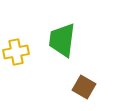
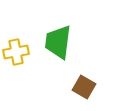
green trapezoid: moved 4 px left, 2 px down
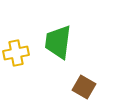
yellow cross: moved 1 px down
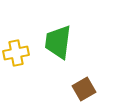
brown square: moved 2 px down; rotated 30 degrees clockwise
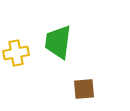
brown square: rotated 25 degrees clockwise
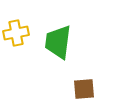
yellow cross: moved 20 px up
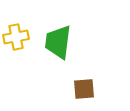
yellow cross: moved 4 px down
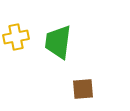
brown square: moved 1 px left
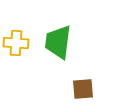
yellow cross: moved 6 px down; rotated 15 degrees clockwise
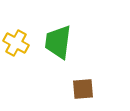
yellow cross: rotated 25 degrees clockwise
